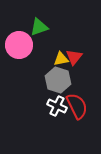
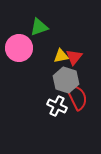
pink circle: moved 3 px down
yellow triangle: moved 3 px up
gray hexagon: moved 8 px right
red semicircle: moved 9 px up
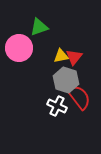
red semicircle: moved 2 px right; rotated 12 degrees counterclockwise
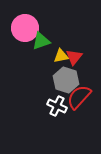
green triangle: moved 2 px right, 14 px down
pink circle: moved 6 px right, 20 px up
red semicircle: rotated 100 degrees counterclockwise
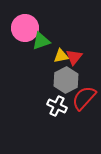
gray hexagon: rotated 15 degrees clockwise
red semicircle: moved 5 px right, 1 px down
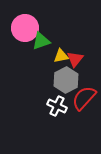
red triangle: moved 1 px right, 2 px down
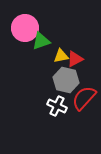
red triangle: rotated 24 degrees clockwise
gray hexagon: rotated 20 degrees counterclockwise
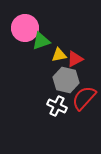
yellow triangle: moved 2 px left, 1 px up
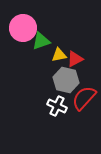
pink circle: moved 2 px left
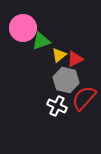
yellow triangle: rotated 28 degrees counterclockwise
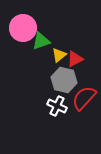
gray hexagon: moved 2 px left
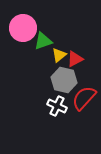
green triangle: moved 2 px right
